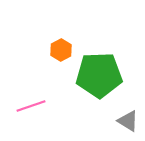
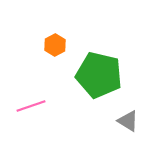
orange hexagon: moved 6 px left, 5 px up
green pentagon: rotated 15 degrees clockwise
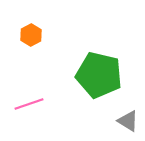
orange hexagon: moved 24 px left, 10 px up
pink line: moved 2 px left, 2 px up
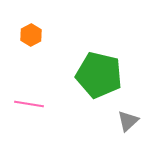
pink line: rotated 28 degrees clockwise
gray triangle: rotated 45 degrees clockwise
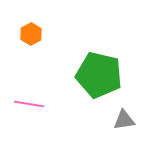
orange hexagon: moved 1 px up
gray triangle: moved 4 px left, 1 px up; rotated 35 degrees clockwise
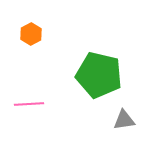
pink line: rotated 12 degrees counterclockwise
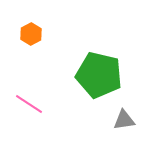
pink line: rotated 36 degrees clockwise
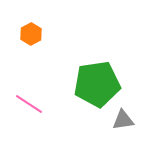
green pentagon: moved 2 px left, 9 px down; rotated 21 degrees counterclockwise
gray triangle: moved 1 px left
